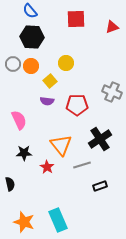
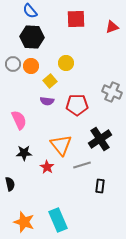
black rectangle: rotated 64 degrees counterclockwise
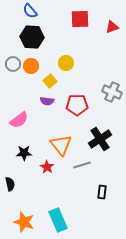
red square: moved 4 px right
pink semicircle: rotated 78 degrees clockwise
black rectangle: moved 2 px right, 6 px down
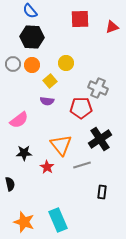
orange circle: moved 1 px right, 1 px up
gray cross: moved 14 px left, 4 px up
red pentagon: moved 4 px right, 3 px down
